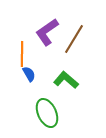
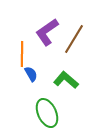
blue semicircle: moved 2 px right
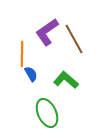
brown line: rotated 60 degrees counterclockwise
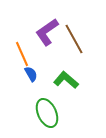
orange line: rotated 25 degrees counterclockwise
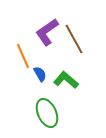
orange line: moved 1 px right, 2 px down
blue semicircle: moved 9 px right
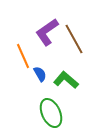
green ellipse: moved 4 px right
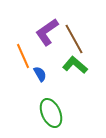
green L-shape: moved 9 px right, 15 px up
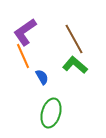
purple L-shape: moved 22 px left
blue semicircle: moved 2 px right, 3 px down
green ellipse: rotated 40 degrees clockwise
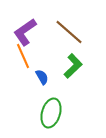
brown line: moved 5 px left, 7 px up; rotated 20 degrees counterclockwise
green L-shape: moved 2 px left, 1 px down; rotated 95 degrees clockwise
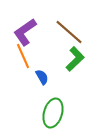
green L-shape: moved 2 px right, 7 px up
green ellipse: moved 2 px right
